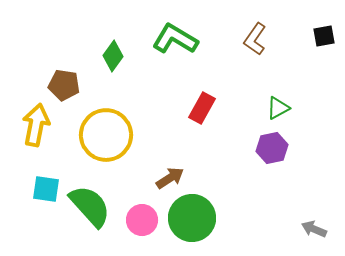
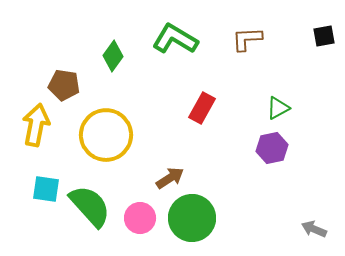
brown L-shape: moved 8 px left; rotated 52 degrees clockwise
pink circle: moved 2 px left, 2 px up
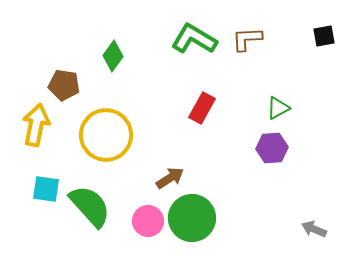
green L-shape: moved 19 px right
purple hexagon: rotated 8 degrees clockwise
pink circle: moved 8 px right, 3 px down
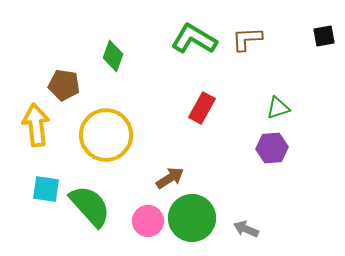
green diamond: rotated 16 degrees counterclockwise
green triangle: rotated 10 degrees clockwise
yellow arrow: rotated 18 degrees counterclockwise
gray arrow: moved 68 px left
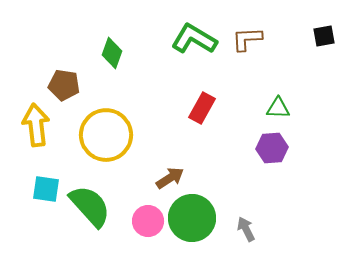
green diamond: moved 1 px left, 3 px up
green triangle: rotated 20 degrees clockwise
gray arrow: rotated 40 degrees clockwise
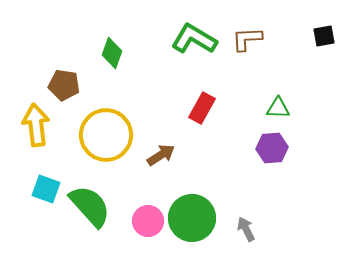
brown arrow: moved 9 px left, 23 px up
cyan square: rotated 12 degrees clockwise
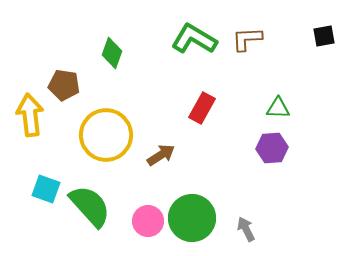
yellow arrow: moved 6 px left, 10 px up
